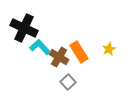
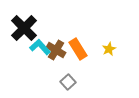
black cross: rotated 20 degrees clockwise
orange rectangle: moved 1 px left, 3 px up
brown cross: moved 3 px left, 7 px up
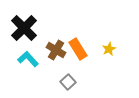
cyan L-shape: moved 12 px left, 12 px down
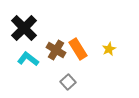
cyan L-shape: rotated 10 degrees counterclockwise
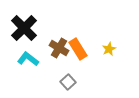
brown cross: moved 3 px right, 2 px up
